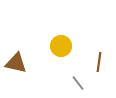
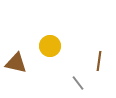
yellow circle: moved 11 px left
brown line: moved 1 px up
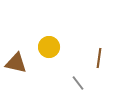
yellow circle: moved 1 px left, 1 px down
brown line: moved 3 px up
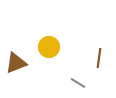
brown triangle: rotated 35 degrees counterclockwise
gray line: rotated 21 degrees counterclockwise
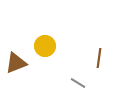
yellow circle: moved 4 px left, 1 px up
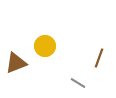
brown line: rotated 12 degrees clockwise
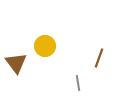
brown triangle: rotated 45 degrees counterclockwise
gray line: rotated 49 degrees clockwise
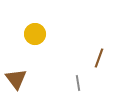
yellow circle: moved 10 px left, 12 px up
brown triangle: moved 16 px down
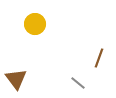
yellow circle: moved 10 px up
gray line: rotated 42 degrees counterclockwise
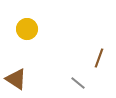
yellow circle: moved 8 px left, 5 px down
brown triangle: rotated 20 degrees counterclockwise
